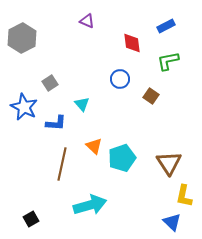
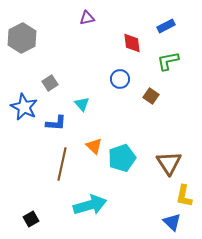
purple triangle: moved 3 px up; rotated 35 degrees counterclockwise
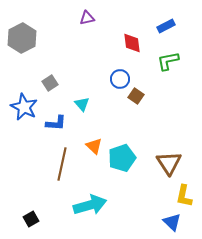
brown square: moved 15 px left
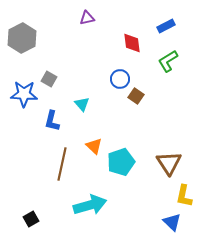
green L-shape: rotated 20 degrees counterclockwise
gray square: moved 1 px left, 4 px up; rotated 28 degrees counterclockwise
blue star: moved 13 px up; rotated 24 degrees counterclockwise
blue L-shape: moved 4 px left, 2 px up; rotated 100 degrees clockwise
cyan pentagon: moved 1 px left, 4 px down
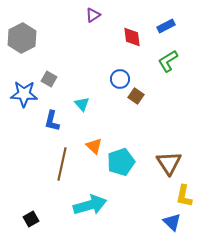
purple triangle: moved 6 px right, 3 px up; rotated 21 degrees counterclockwise
red diamond: moved 6 px up
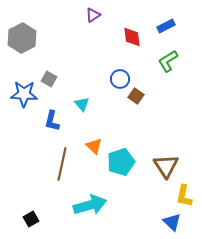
brown triangle: moved 3 px left, 3 px down
